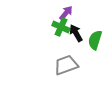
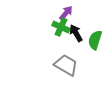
gray trapezoid: rotated 50 degrees clockwise
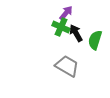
gray trapezoid: moved 1 px right, 1 px down
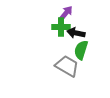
green cross: rotated 24 degrees counterclockwise
black arrow: rotated 48 degrees counterclockwise
green semicircle: moved 14 px left, 10 px down
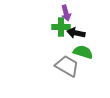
purple arrow: rotated 126 degrees clockwise
green semicircle: moved 2 px right, 2 px down; rotated 90 degrees clockwise
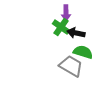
purple arrow: rotated 14 degrees clockwise
green cross: rotated 36 degrees clockwise
gray trapezoid: moved 4 px right
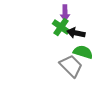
purple arrow: moved 1 px left
gray trapezoid: rotated 15 degrees clockwise
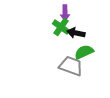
green semicircle: moved 1 px right; rotated 42 degrees counterclockwise
gray trapezoid: rotated 25 degrees counterclockwise
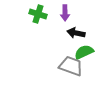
green cross: moved 23 px left, 13 px up; rotated 18 degrees counterclockwise
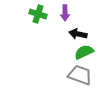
black arrow: moved 2 px right, 1 px down
gray trapezoid: moved 9 px right, 9 px down
